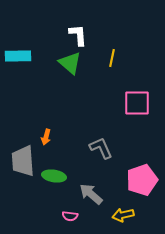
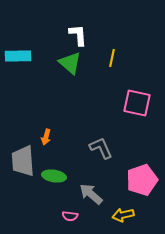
pink square: rotated 12 degrees clockwise
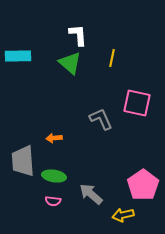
orange arrow: moved 8 px right, 1 px down; rotated 70 degrees clockwise
gray L-shape: moved 29 px up
pink pentagon: moved 1 px right, 5 px down; rotated 16 degrees counterclockwise
pink semicircle: moved 17 px left, 15 px up
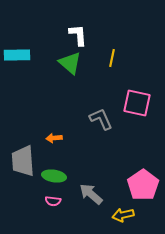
cyan rectangle: moved 1 px left, 1 px up
